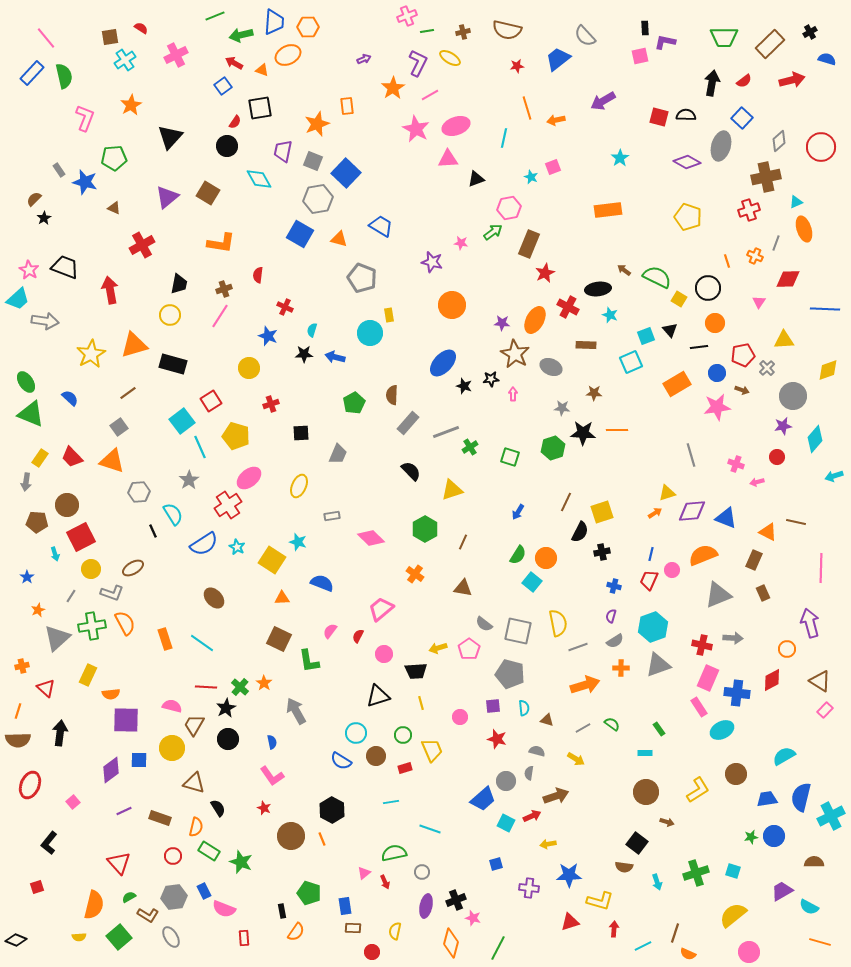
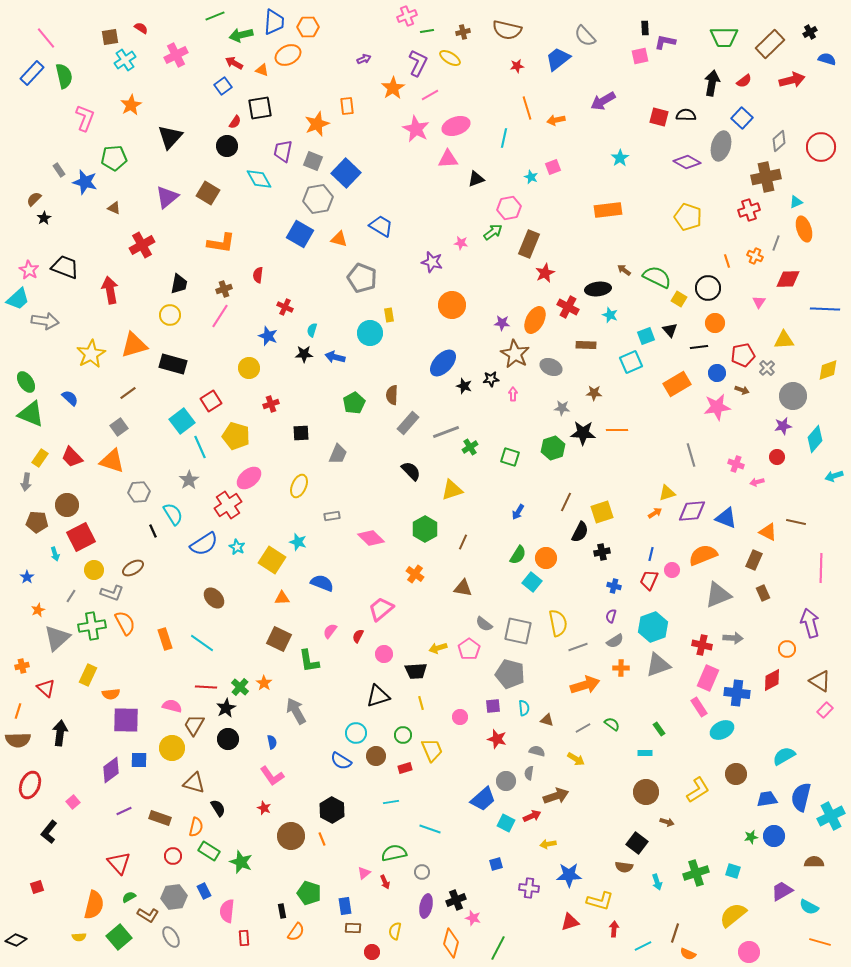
yellow circle at (91, 569): moved 3 px right, 1 px down
black L-shape at (49, 843): moved 11 px up
pink semicircle at (224, 909): moved 3 px right, 2 px down; rotated 75 degrees clockwise
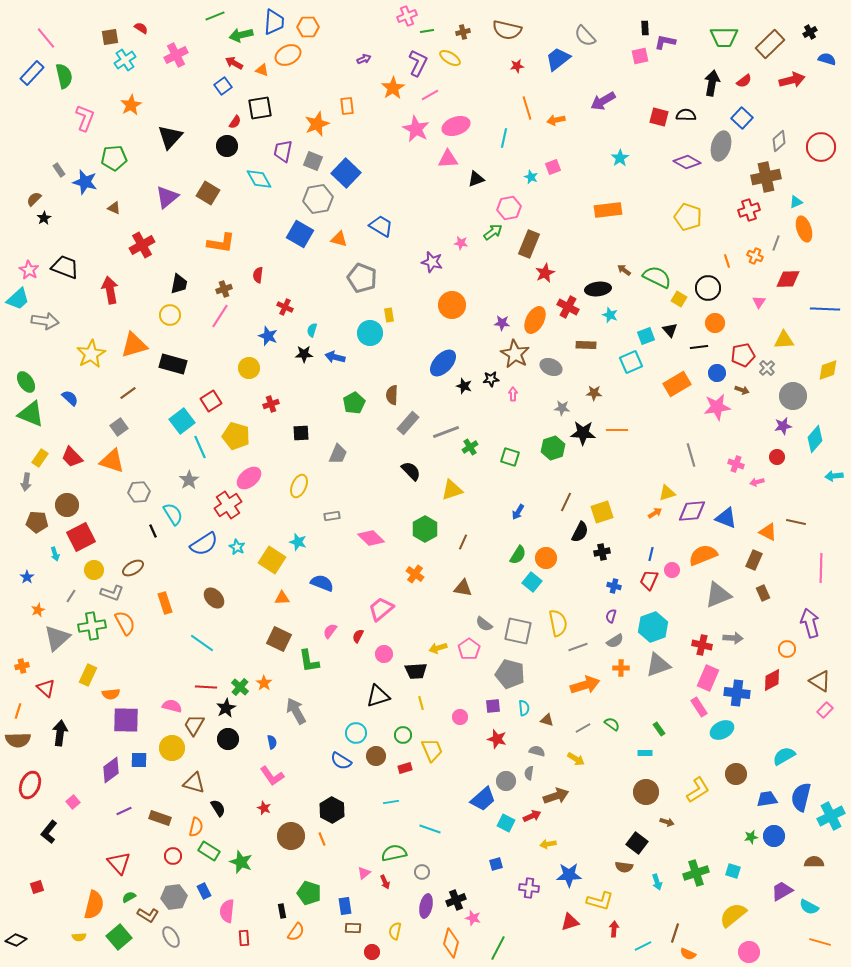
cyan arrow at (834, 476): rotated 12 degrees clockwise
orange rectangle at (165, 639): moved 36 px up
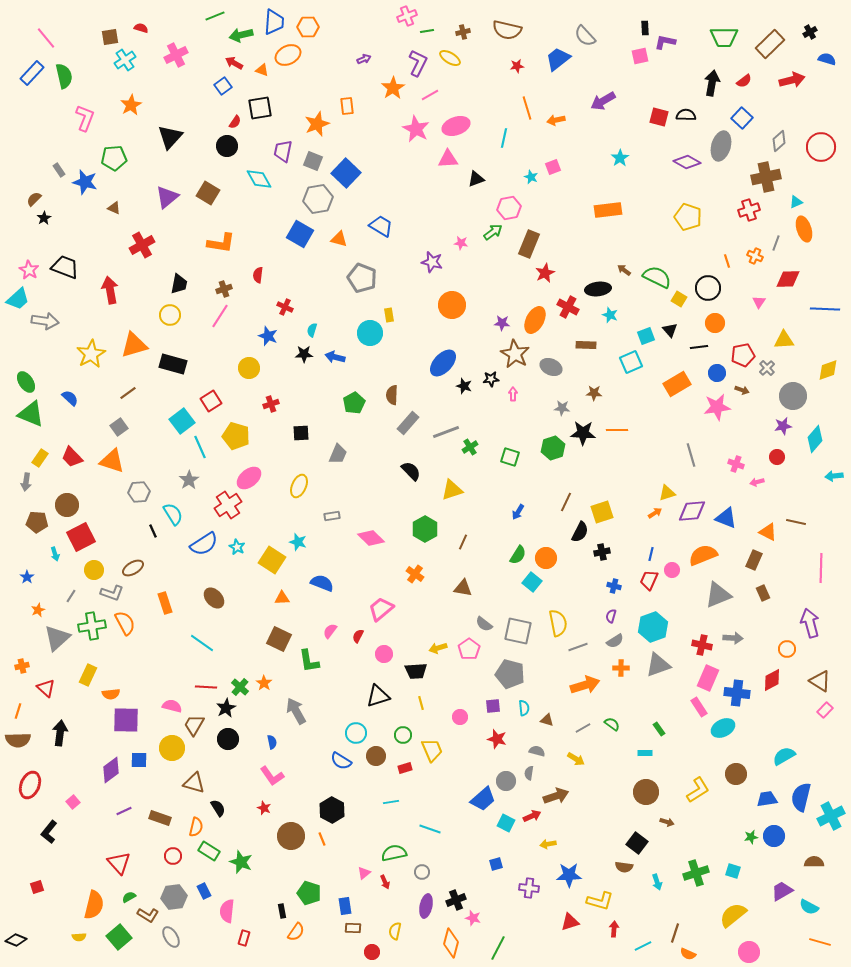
red semicircle at (141, 28): rotated 16 degrees counterclockwise
cyan ellipse at (722, 730): moved 1 px right, 2 px up
red rectangle at (244, 938): rotated 21 degrees clockwise
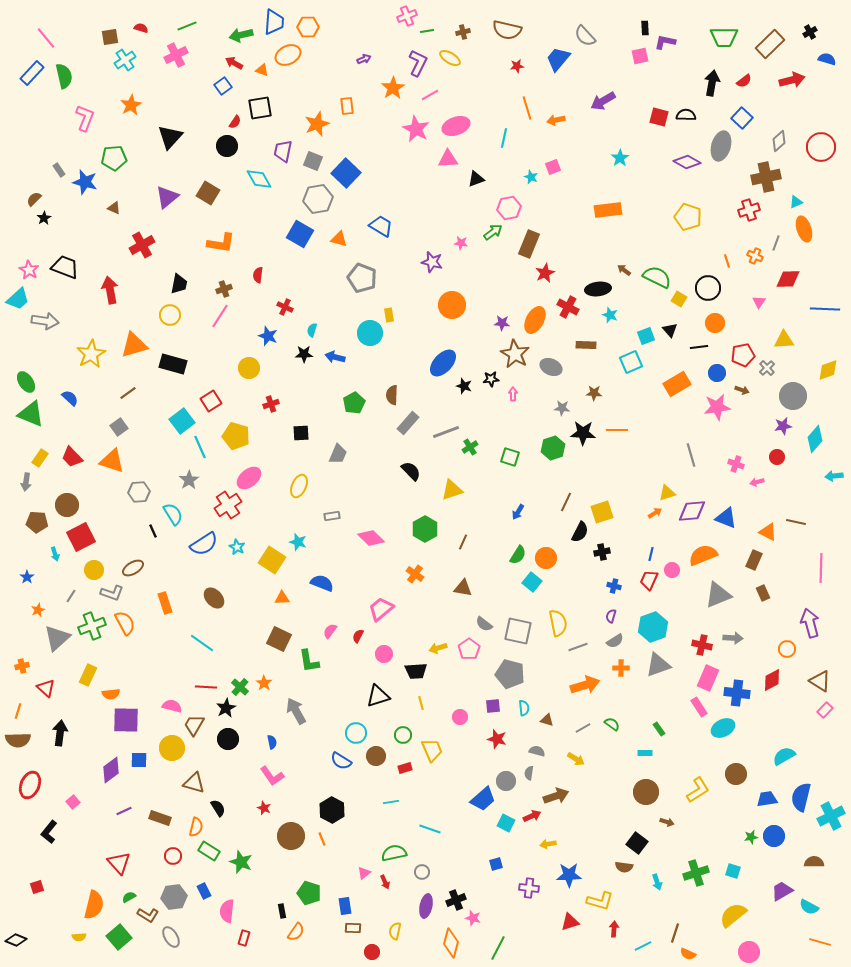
green line at (215, 16): moved 28 px left, 10 px down
blue trapezoid at (558, 59): rotated 12 degrees counterclockwise
green cross at (92, 626): rotated 12 degrees counterclockwise
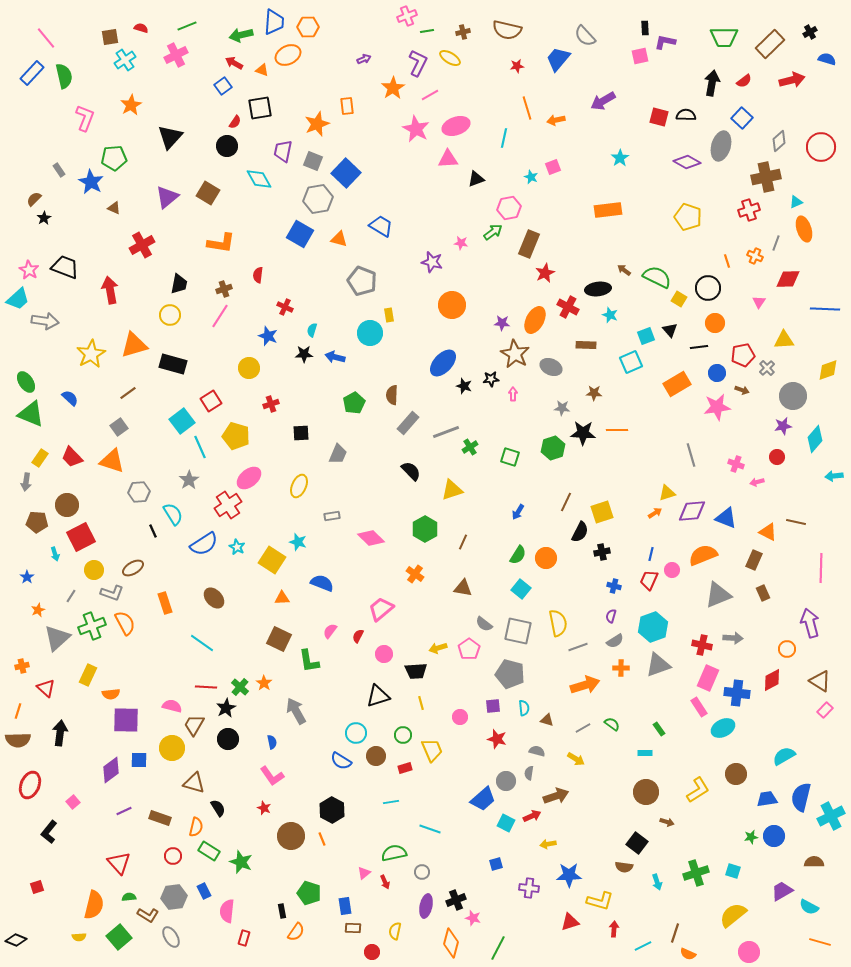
blue star at (85, 182): moved 6 px right; rotated 15 degrees clockwise
gray pentagon at (362, 278): moved 3 px down
cyan square at (532, 582): moved 11 px left, 7 px down
green semicircle at (129, 897): rotated 24 degrees clockwise
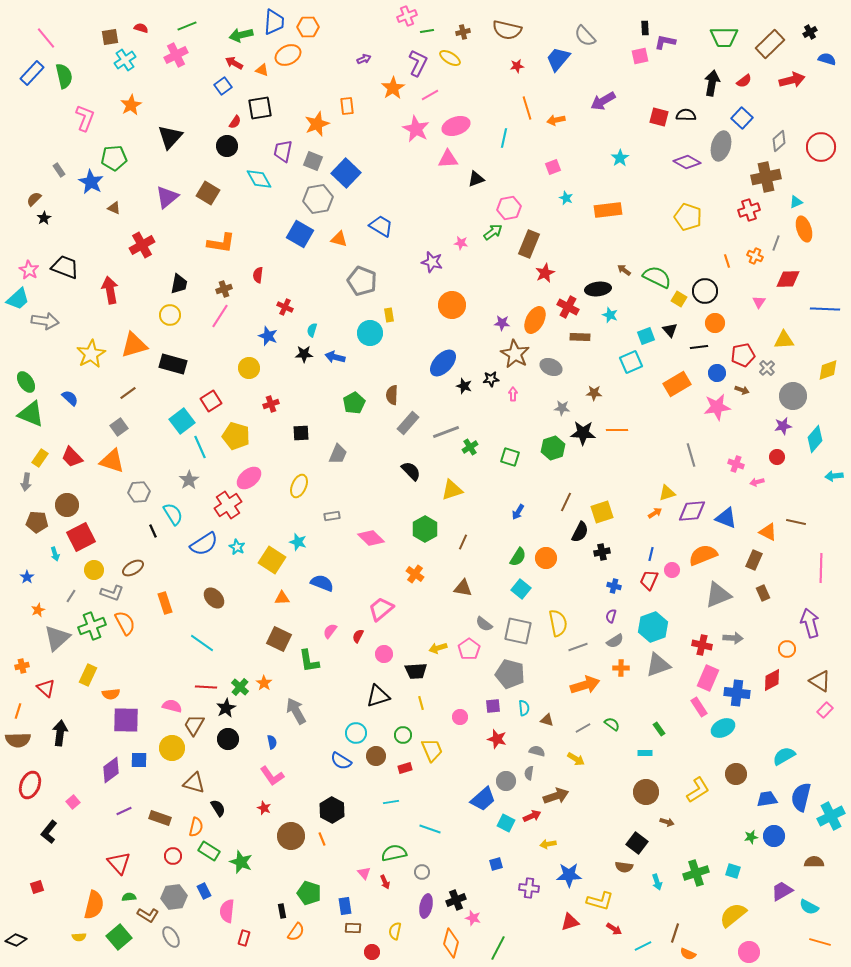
cyan star at (531, 177): moved 35 px right, 21 px down
black circle at (708, 288): moved 3 px left, 3 px down
brown rectangle at (586, 345): moved 6 px left, 8 px up
green semicircle at (518, 555): moved 2 px down
pink triangle at (364, 873): rotated 32 degrees counterclockwise
red arrow at (614, 929): rotated 119 degrees clockwise
